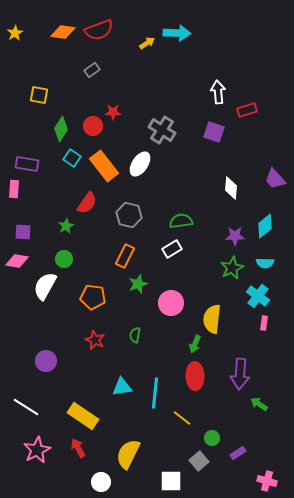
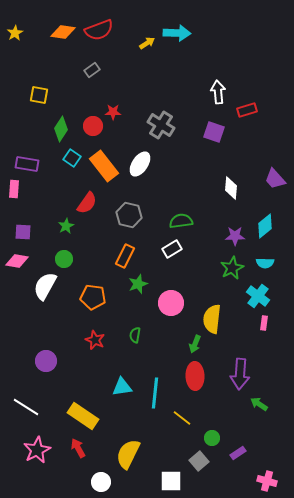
gray cross at (162, 130): moved 1 px left, 5 px up
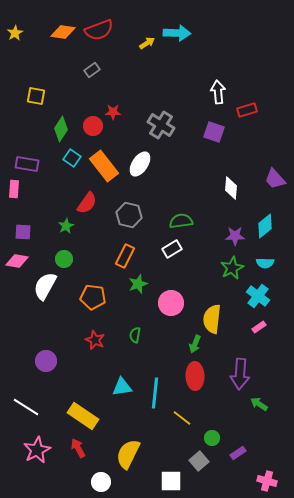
yellow square at (39, 95): moved 3 px left, 1 px down
pink rectangle at (264, 323): moved 5 px left, 4 px down; rotated 48 degrees clockwise
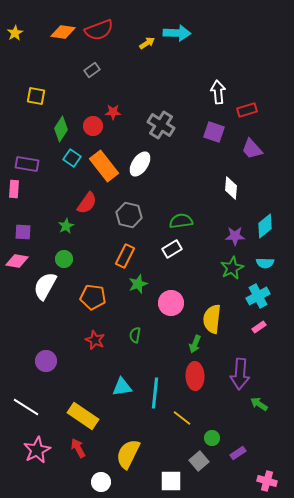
purple trapezoid at (275, 179): moved 23 px left, 30 px up
cyan cross at (258, 296): rotated 25 degrees clockwise
